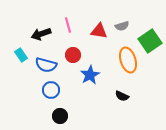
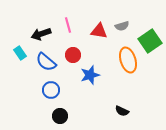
cyan rectangle: moved 1 px left, 2 px up
blue semicircle: moved 3 px up; rotated 25 degrees clockwise
blue star: rotated 12 degrees clockwise
black semicircle: moved 15 px down
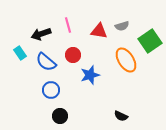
orange ellipse: moved 2 px left; rotated 15 degrees counterclockwise
black semicircle: moved 1 px left, 5 px down
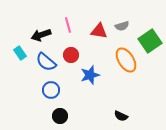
black arrow: moved 1 px down
red circle: moved 2 px left
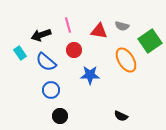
gray semicircle: rotated 32 degrees clockwise
red circle: moved 3 px right, 5 px up
blue star: rotated 18 degrees clockwise
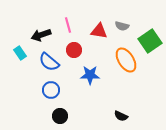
blue semicircle: moved 3 px right
